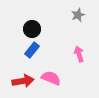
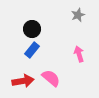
pink semicircle: rotated 18 degrees clockwise
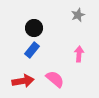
black circle: moved 2 px right, 1 px up
pink arrow: rotated 21 degrees clockwise
pink semicircle: moved 4 px right, 1 px down
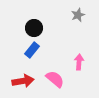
pink arrow: moved 8 px down
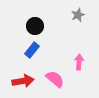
black circle: moved 1 px right, 2 px up
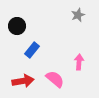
black circle: moved 18 px left
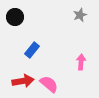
gray star: moved 2 px right
black circle: moved 2 px left, 9 px up
pink arrow: moved 2 px right
pink semicircle: moved 6 px left, 5 px down
